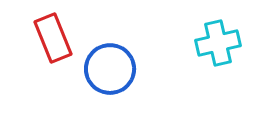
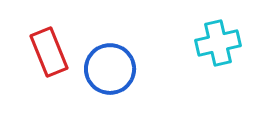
red rectangle: moved 4 px left, 14 px down
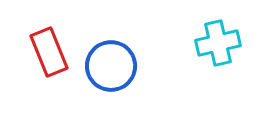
blue circle: moved 1 px right, 3 px up
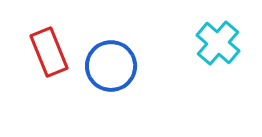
cyan cross: rotated 36 degrees counterclockwise
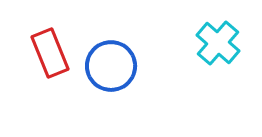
red rectangle: moved 1 px right, 1 px down
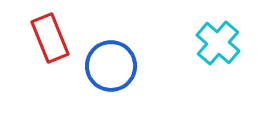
red rectangle: moved 15 px up
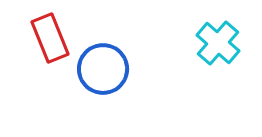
blue circle: moved 8 px left, 3 px down
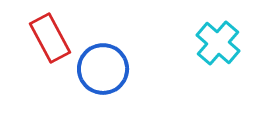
red rectangle: rotated 6 degrees counterclockwise
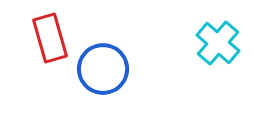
red rectangle: rotated 12 degrees clockwise
